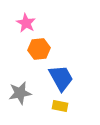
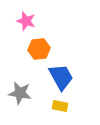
pink star: moved 2 px up; rotated 12 degrees counterclockwise
blue trapezoid: moved 1 px up
gray star: rotated 20 degrees clockwise
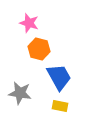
pink star: moved 3 px right, 2 px down
orange hexagon: rotated 20 degrees clockwise
blue trapezoid: moved 2 px left
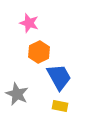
orange hexagon: moved 3 px down; rotated 20 degrees clockwise
gray star: moved 3 px left, 1 px down; rotated 15 degrees clockwise
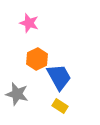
orange hexagon: moved 2 px left, 7 px down
gray star: rotated 10 degrees counterclockwise
yellow rectangle: rotated 21 degrees clockwise
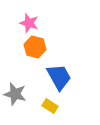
orange hexagon: moved 2 px left, 12 px up; rotated 20 degrees counterclockwise
gray star: moved 2 px left
yellow rectangle: moved 10 px left
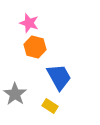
gray star: rotated 20 degrees clockwise
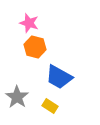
blue trapezoid: rotated 148 degrees clockwise
gray star: moved 2 px right, 3 px down
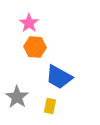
pink star: rotated 18 degrees clockwise
orange hexagon: rotated 10 degrees counterclockwise
yellow rectangle: rotated 70 degrees clockwise
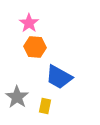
yellow rectangle: moved 5 px left
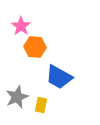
pink star: moved 8 px left, 3 px down
gray star: rotated 15 degrees clockwise
yellow rectangle: moved 4 px left, 1 px up
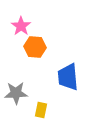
blue trapezoid: moved 9 px right; rotated 56 degrees clockwise
gray star: moved 1 px left, 4 px up; rotated 20 degrees clockwise
yellow rectangle: moved 5 px down
